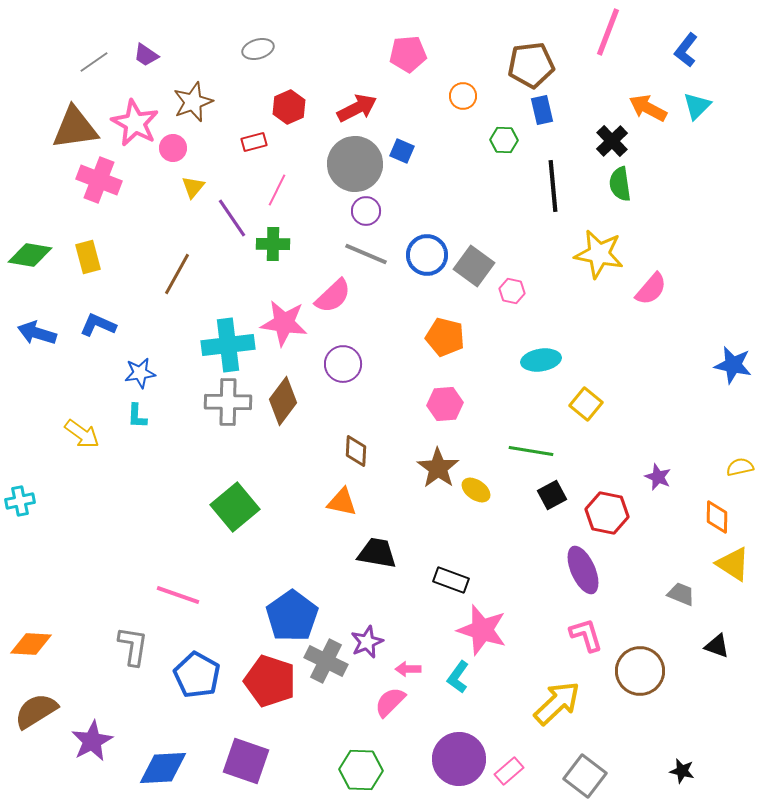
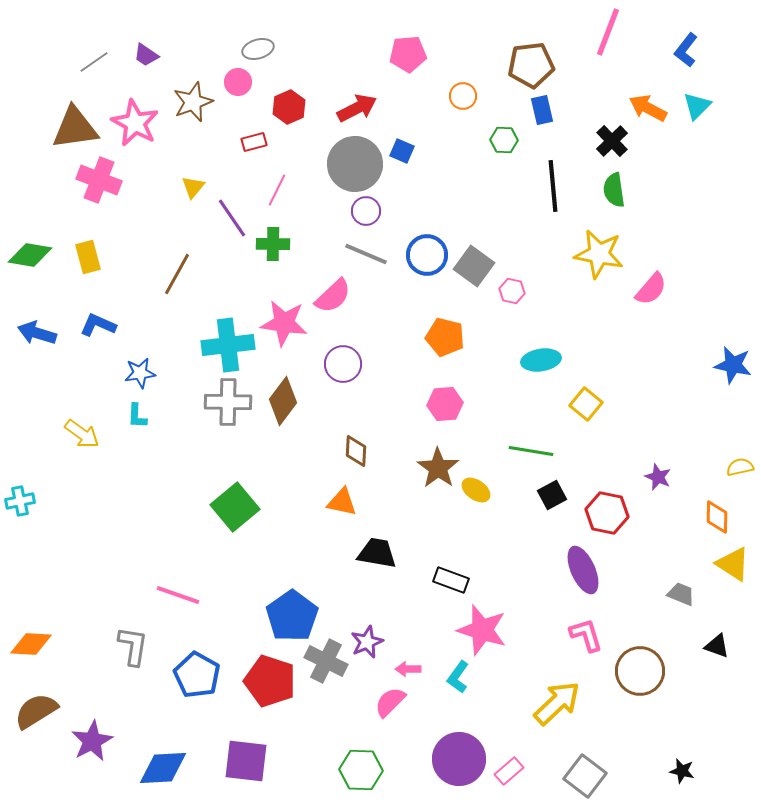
pink circle at (173, 148): moved 65 px right, 66 px up
green semicircle at (620, 184): moved 6 px left, 6 px down
purple square at (246, 761): rotated 12 degrees counterclockwise
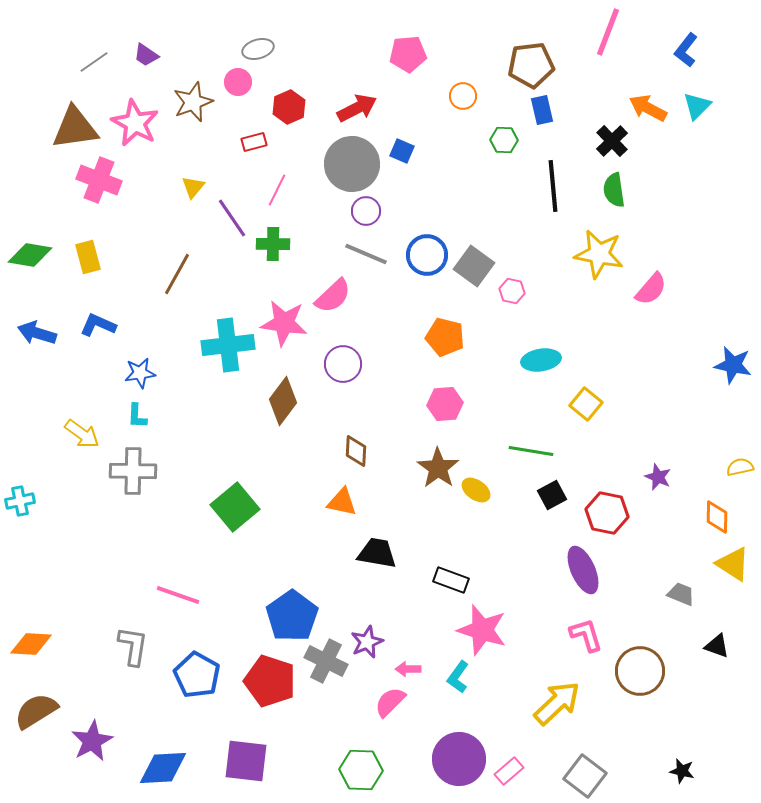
gray circle at (355, 164): moved 3 px left
gray cross at (228, 402): moved 95 px left, 69 px down
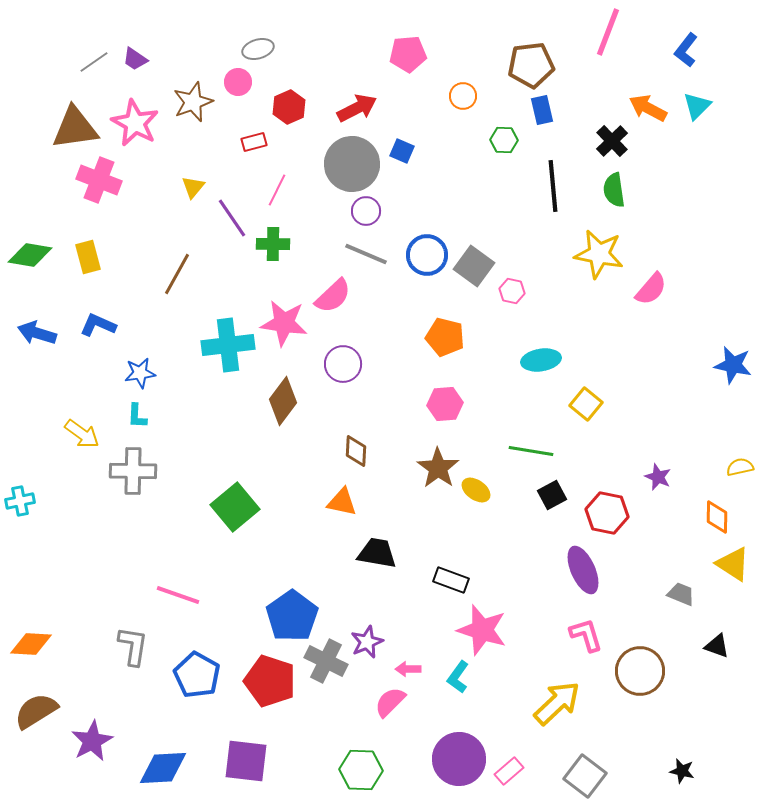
purple trapezoid at (146, 55): moved 11 px left, 4 px down
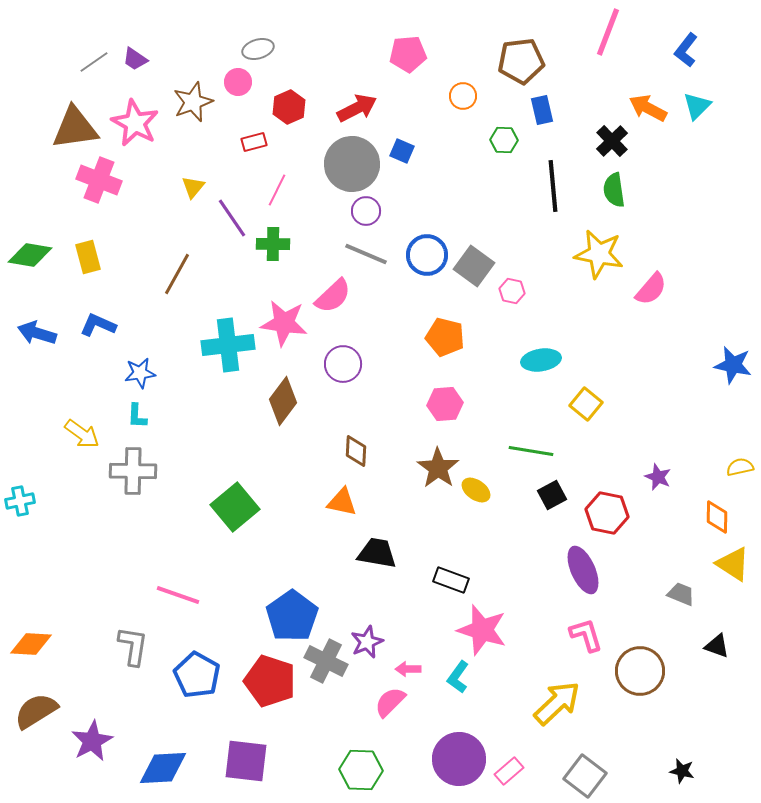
brown pentagon at (531, 65): moved 10 px left, 4 px up
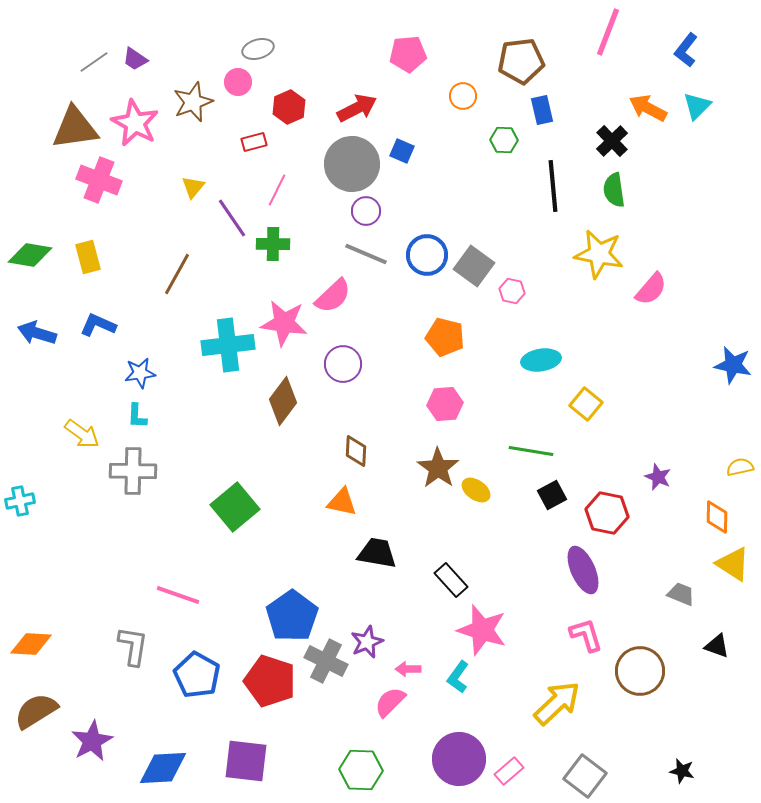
black rectangle at (451, 580): rotated 28 degrees clockwise
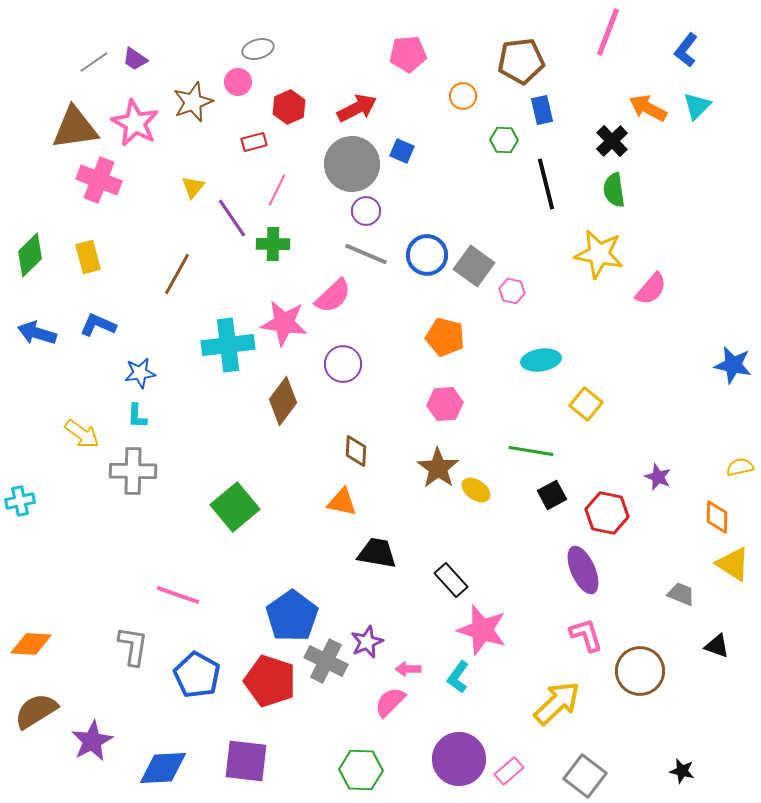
black line at (553, 186): moved 7 px left, 2 px up; rotated 9 degrees counterclockwise
green diamond at (30, 255): rotated 54 degrees counterclockwise
